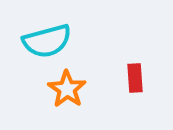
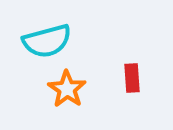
red rectangle: moved 3 px left
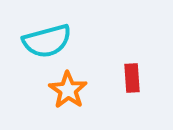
orange star: moved 1 px right, 1 px down
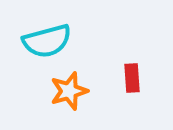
orange star: moved 1 px right, 1 px down; rotated 21 degrees clockwise
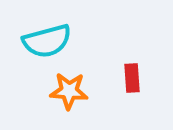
orange star: rotated 21 degrees clockwise
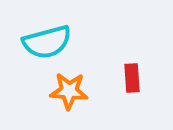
cyan semicircle: moved 1 px down
